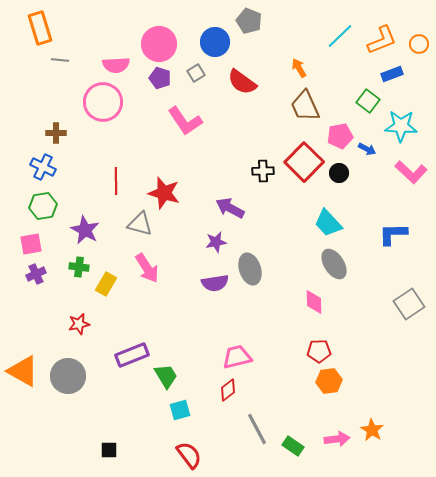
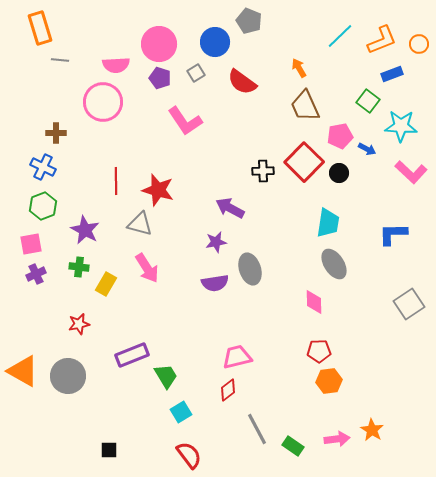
red star at (164, 193): moved 6 px left, 3 px up
green hexagon at (43, 206): rotated 12 degrees counterclockwise
cyan trapezoid at (328, 223): rotated 128 degrees counterclockwise
cyan square at (180, 410): moved 1 px right, 2 px down; rotated 15 degrees counterclockwise
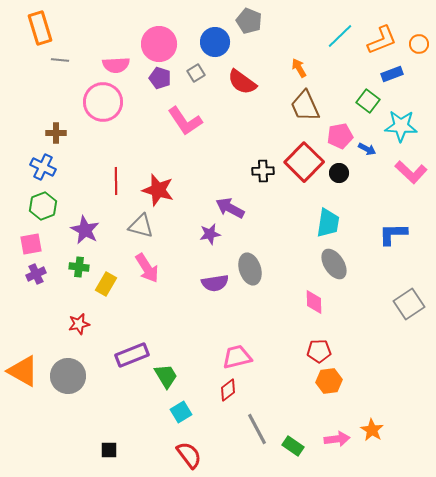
gray triangle at (140, 224): moved 1 px right, 2 px down
purple star at (216, 242): moved 6 px left, 8 px up
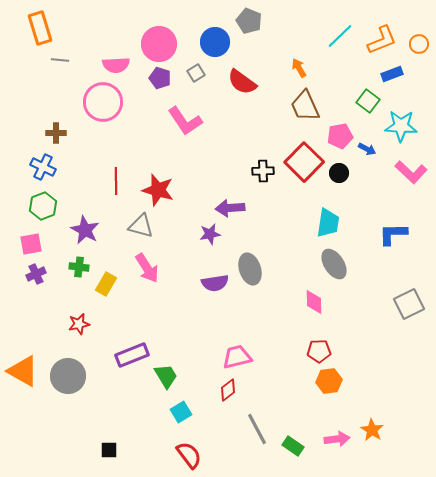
purple arrow at (230, 208): rotated 32 degrees counterclockwise
gray square at (409, 304): rotated 8 degrees clockwise
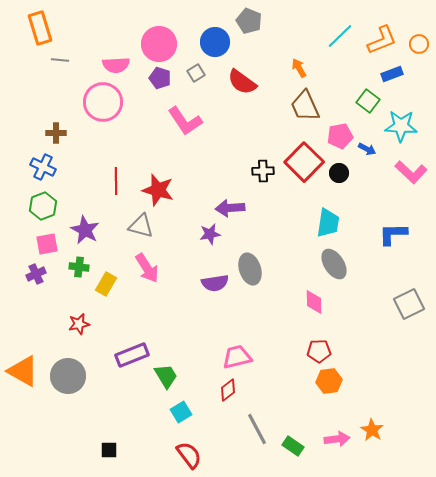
pink square at (31, 244): moved 16 px right
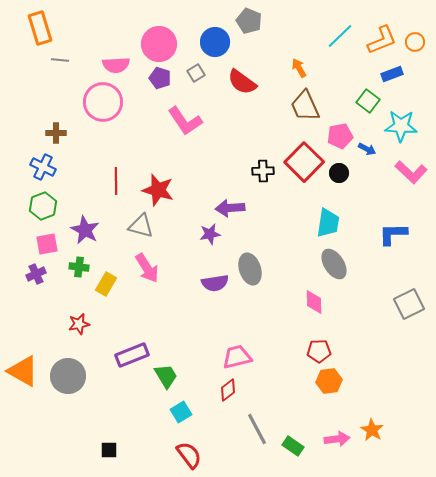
orange circle at (419, 44): moved 4 px left, 2 px up
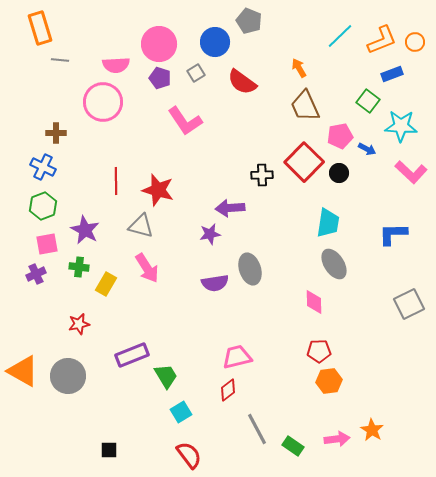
black cross at (263, 171): moved 1 px left, 4 px down
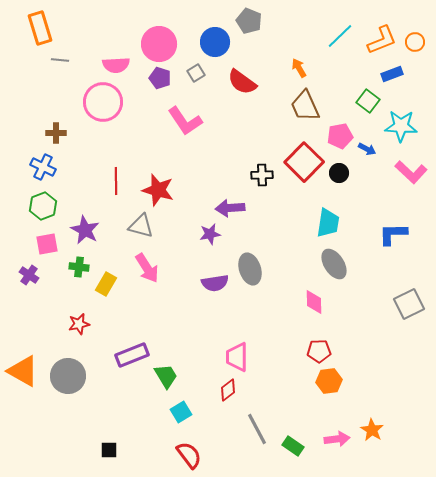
purple cross at (36, 274): moved 7 px left, 1 px down; rotated 30 degrees counterclockwise
pink trapezoid at (237, 357): rotated 76 degrees counterclockwise
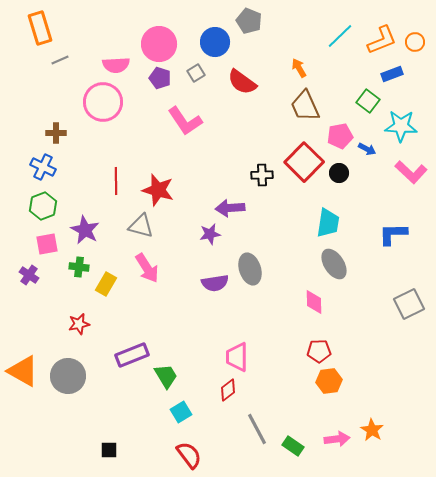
gray line at (60, 60): rotated 30 degrees counterclockwise
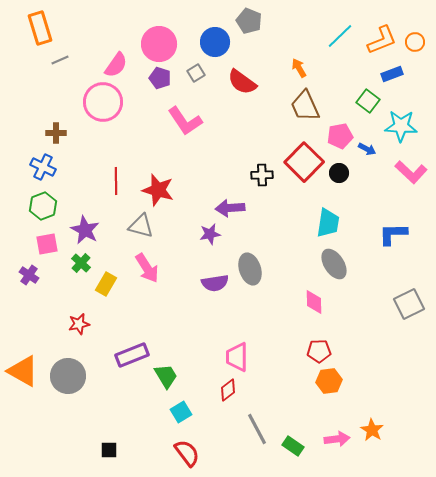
pink semicircle at (116, 65): rotated 52 degrees counterclockwise
green cross at (79, 267): moved 2 px right, 4 px up; rotated 36 degrees clockwise
red semicircle at (189, 455): moved 2 px left, 2 px up
